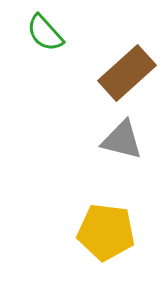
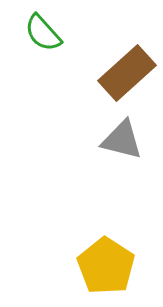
green semicircle: moved 2 px left
yellow pentagon: moved 34 px down; rotated 26 degrees clockwise
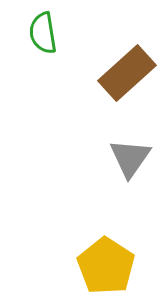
green semicircle: rotated 33 degrees clockwise
gray triangle: moved 8 px right, 18 px down; rotated 51 degrees clockwise
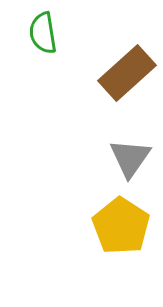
yellow pentagon: moved 15 px right, 40 px up
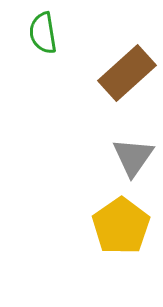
gray triangle: moved 3 px right, 1 px up
yellow pentagon: rotated 4 degrees clockwise
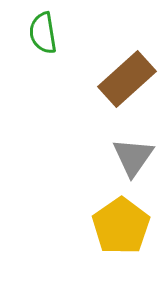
brown rectangle: moved 6 px down
